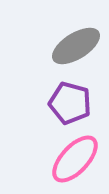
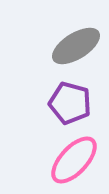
pink ellipse: moved 1 px left, 1 px down
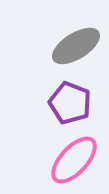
purple pentagon: rotated 6 degrees clockwise
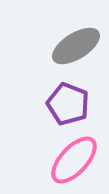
purple pentagon: moved 2 px left, 1 px down
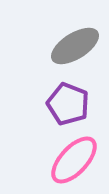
gray ellipse: moved 1 px left
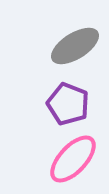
pink ellipse: moved 1 px left, 1 px up
